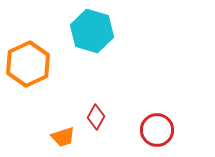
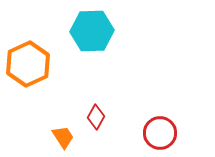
cyan hexagon: rotated 18 degrees counterclockwise
red circle: moved 3 px right, 3 px down
orange trapezoid: rotated 105 degrees counterclockwise
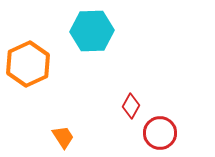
red diamond: moved 35 px right, 11 px up
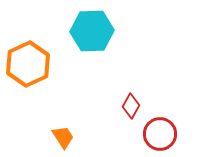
red circle: moved 1 px down
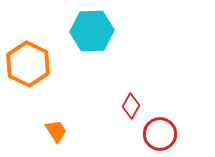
orange hexagon: rotated 9 degrees counterclockwise
orange trapezoid: moved 7 px left, 6 px up
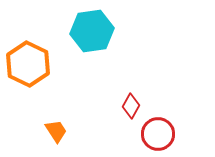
cyan hexagon: rotated 6 degrees counterclockwise
red circle: moved 2 px left
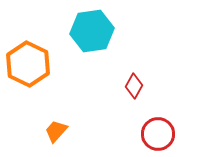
red diamond: moved 3 px right, 20 px up
orange trapezoid: rotated 105 degrees counterclockwise
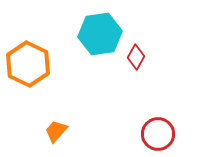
cyan hexagon: moved 8 px right, 3 px down
red diamond: moved 2 px right, 29 px up
